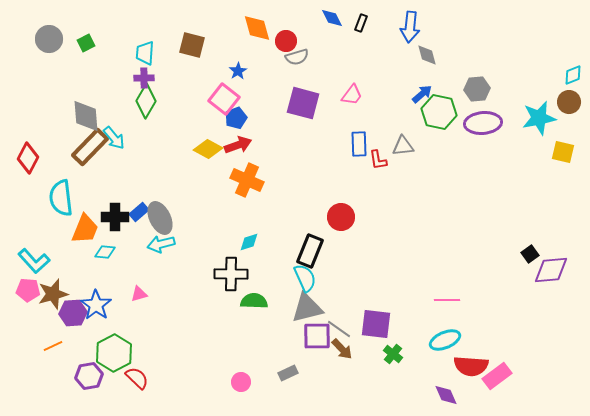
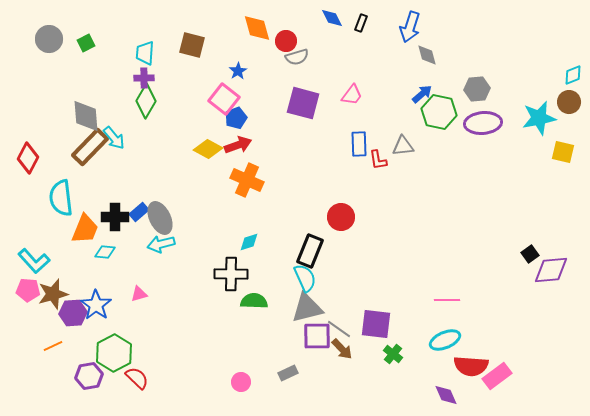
blue arrow at (410, 27): rotated 12 degrees clockwise
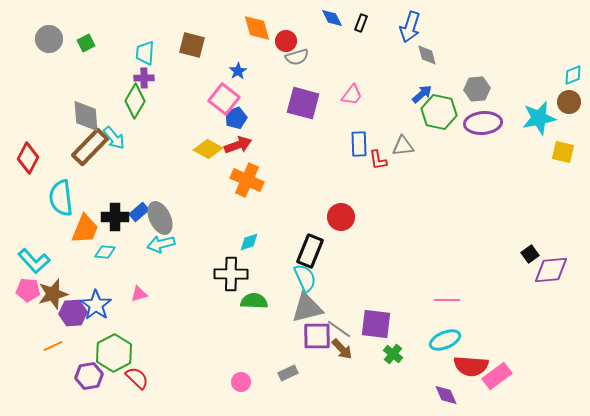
green diamond at (146, 101): moved 11 px left
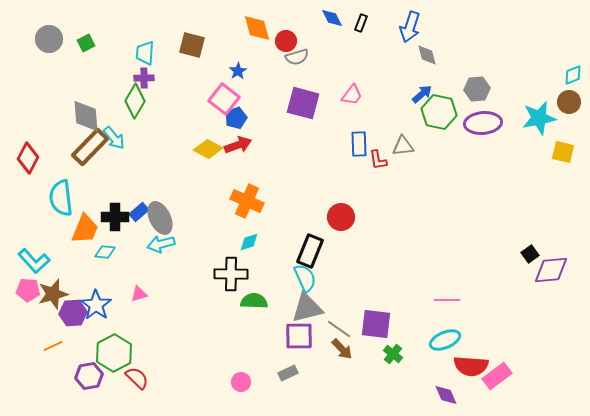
orange cross at (247, 180): moved 21 px down
purple square at (317, 336): moved 18 px left
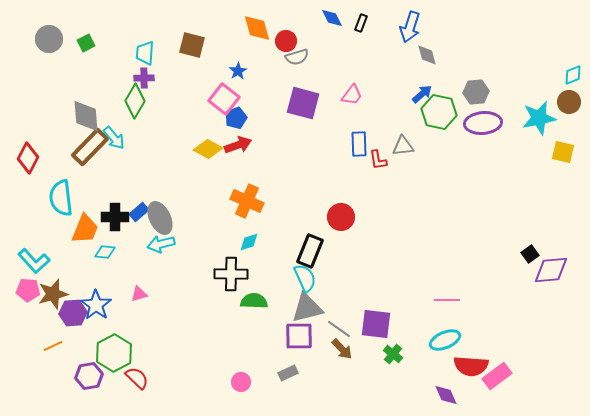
gray hexagon at (477, 89): moved 1 px left, 3 px down
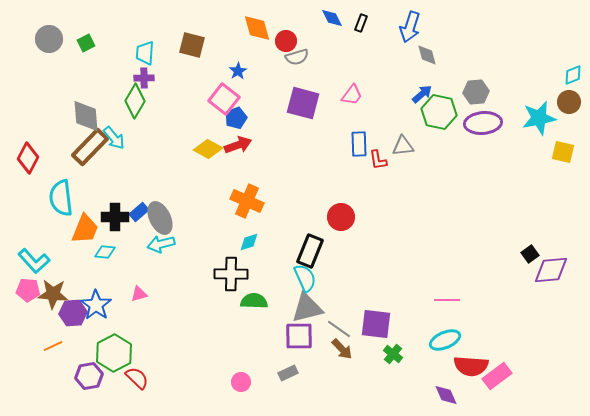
brown star at (53, 294): rotated 20 degrees clockwise
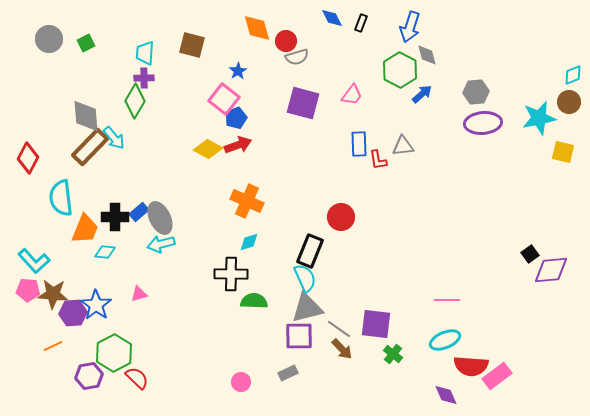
green hexagon at (439, 112): moved 39 px left, 42 px up; rotated 16 degrees clockwise
